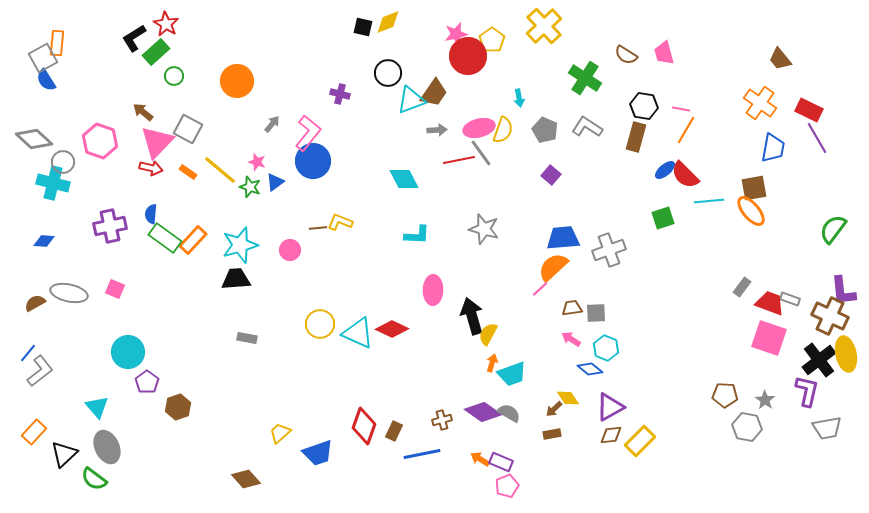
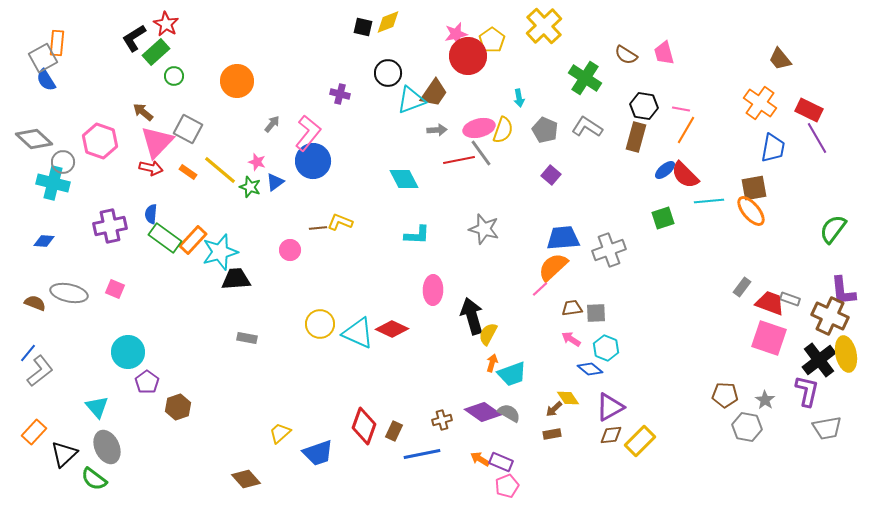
cyan star at (240, 245): moved 20 px left, 7 px down
brown semicircle at (35, 303): rotated 50 degrees clockwise
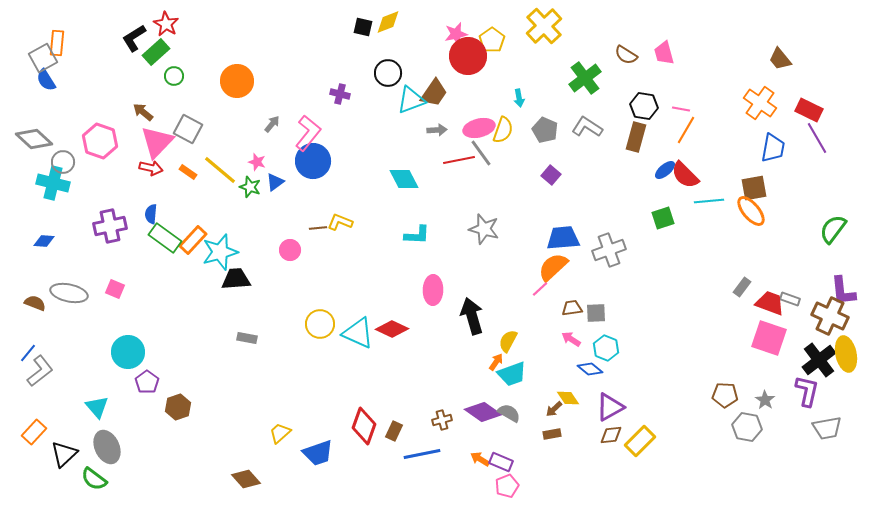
green cross at (585, 78): rotated 20 degrees clockwise
yellow semicircle at (488, 334): moved 20 px right, 7 px down
orange arrow at (492, 363): moved 4 px right, 1 px up; rotated 18 degrees clockwise
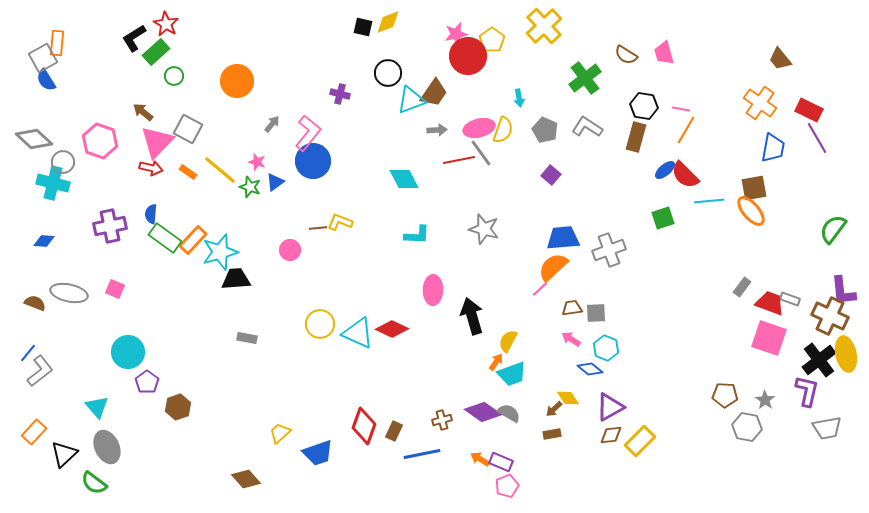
green semicircle at (94, 479): moved 4 px down
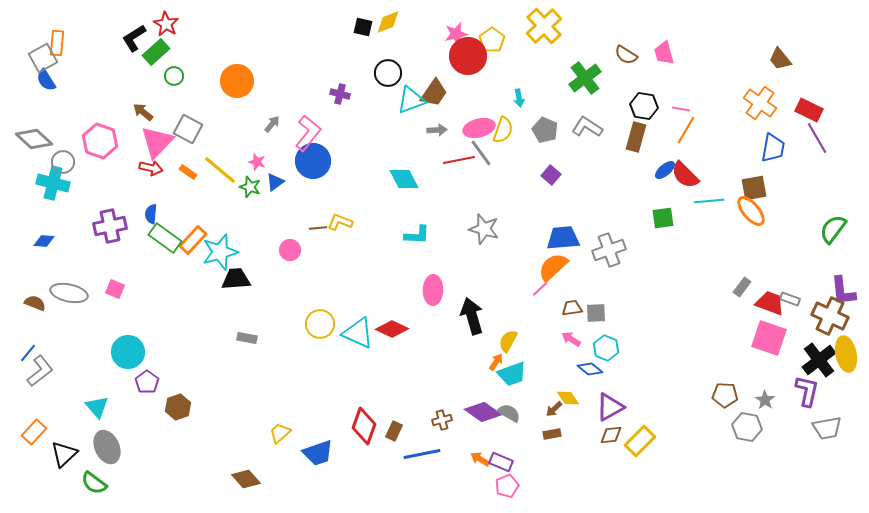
green square at (663, 218): rotated 10 degrees clockwise
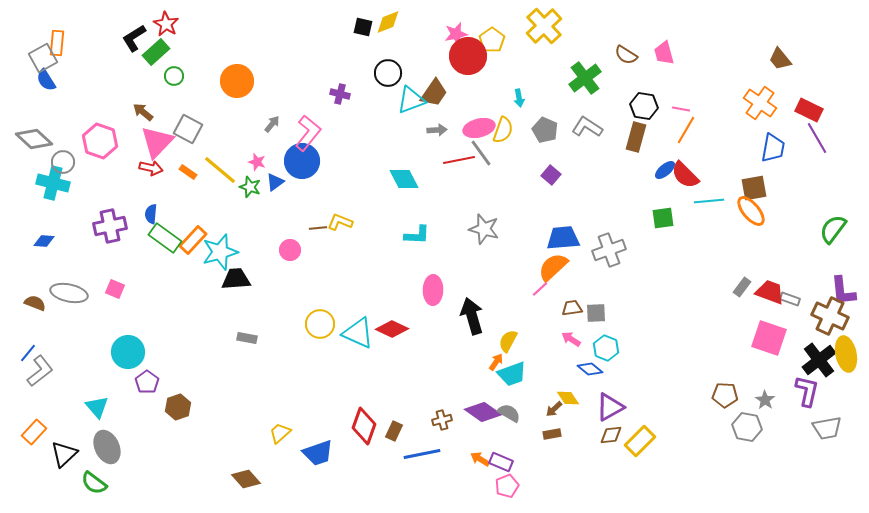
blue circle at (313, 161): moved 11 px left
red trapezoid at (770, 303): moved 11 px up
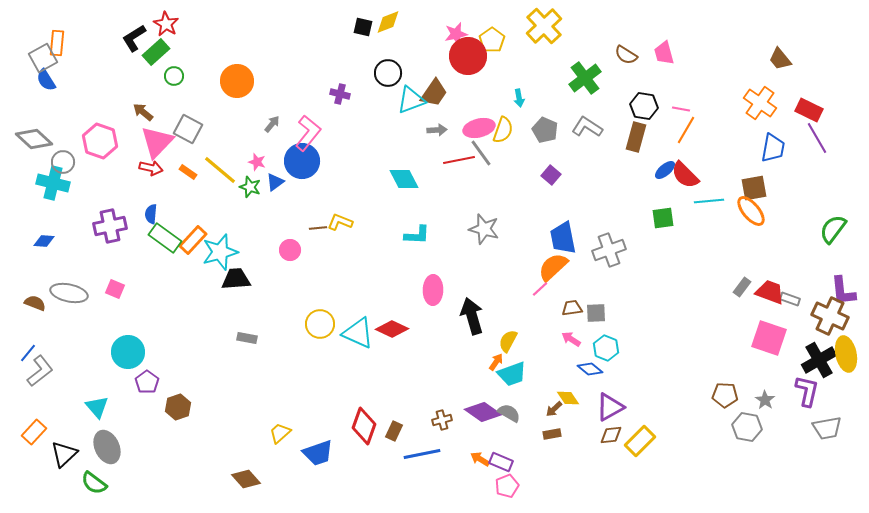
blue trapezoid at (563, 238): rotated 96 degrees counterclockwise
black cross at (819, 360): rotated 8 degrees clockwise
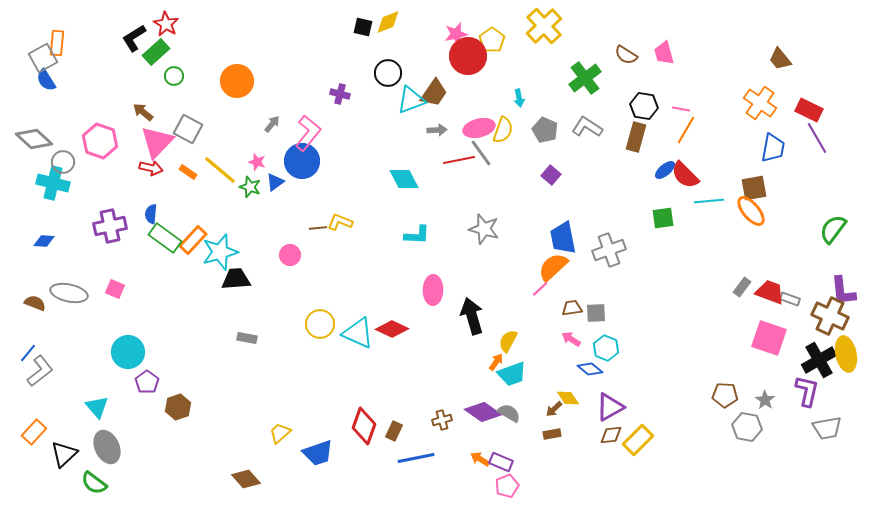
pink circle at (290, 250): moved 5 px down
yellow rectangle at (640, 441): moved 2 px left, 1 px up
blue line at (422, 454): moved 6 px left, 4 px down
